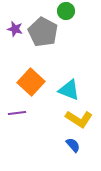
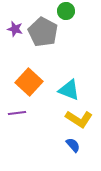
orange square: moved 2 px left
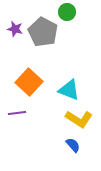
green circle: moved 1 px right, 1 px down
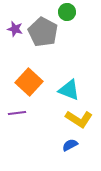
blue semicircle: moved 3 px left; rotated 77 degrees counterclockwise
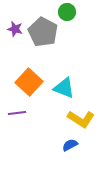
cyan triangle: moved 5 px left, 2 px up
yellow L-shape: moved 2 px right
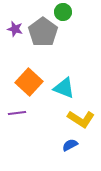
green circle: moved 4 px left
gray pentagon: rotated 8 degrees clockwise
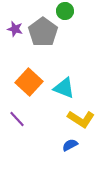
green circle: moved 2 px right, 1 px up
purple line: moved 6 px down; rotated 54 degrees clockwise
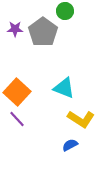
purple star: rotated 14 degrees counterclockwise
orange square: moved 12 px left, 10 px down
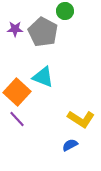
gray pentagon: rotated 8 degrees counterclockwise
cyan triangle: moved 21 px left, 11 px up
